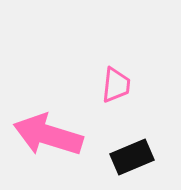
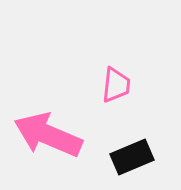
pink arrow: rotated 6 degrees clockwise
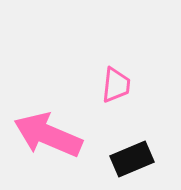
black rectangle: moved 2 px down
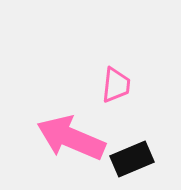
pink arrow: moved 23 px right, 3 px down
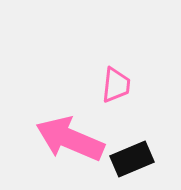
pink arrow: moved 1 px left, 1 px down
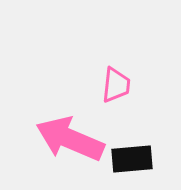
black rectangle: rotated 18 degrees clockwise
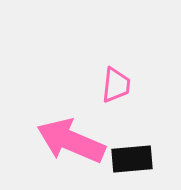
pink arrow: moved 1 px right, 2 px down
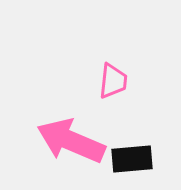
pink trapezoid: moved 3 px left, 4 px up
